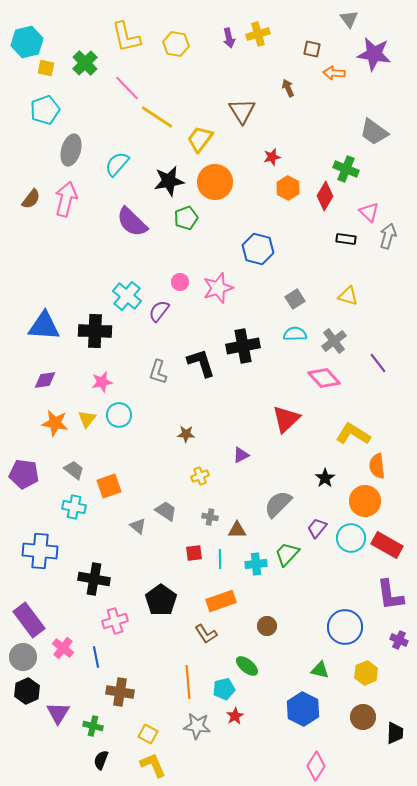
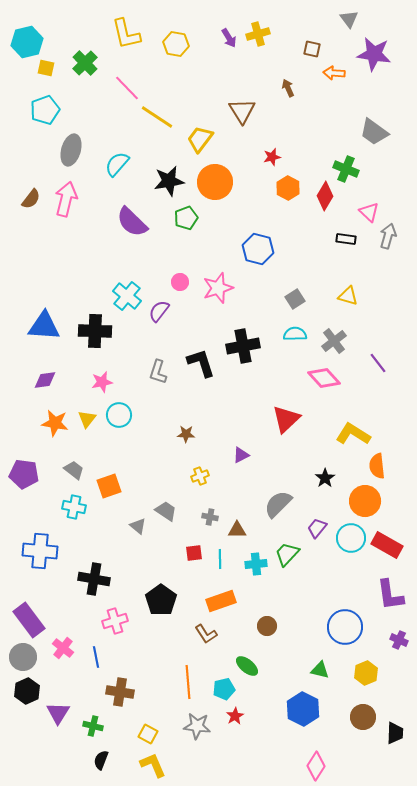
yellow L-shape at (126, 37): moved 3 px up
purple arrow at (229, 38): rotated 18 degrees counterclockwise
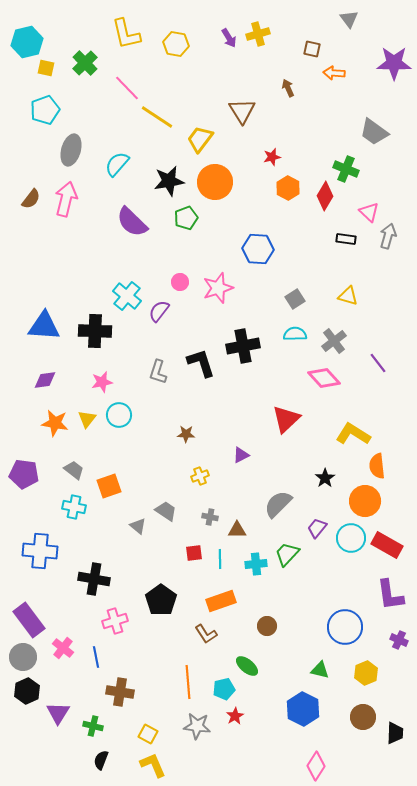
purple star at (374, 54): moved 20 px right, 9 px down; rotated 8 degrees counterclockwise
blue hexagon at (258, 249): rotated 12 degrees counterclockwise
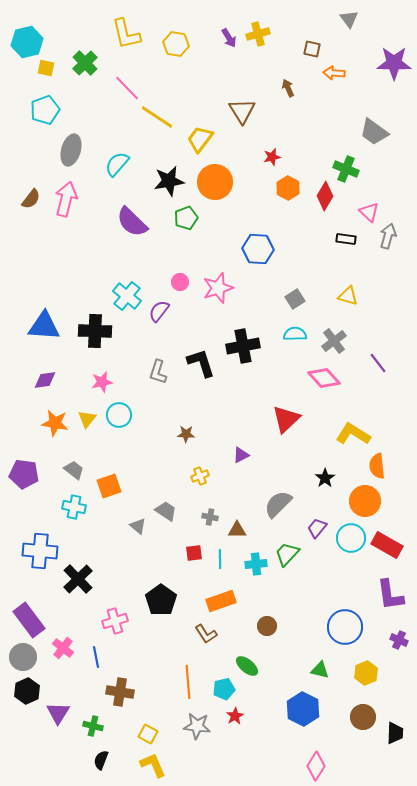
black cross at (94, 579): moved 16 px left; rotated 36 degrees clockwise
